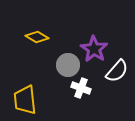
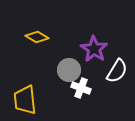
gray circle: moved 1 px right, 5 px down
white semicircle: rotated 10 degrees counterclockwise
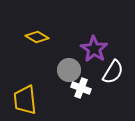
white semicircle: moved 4 px left, 1 px down
